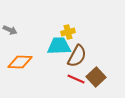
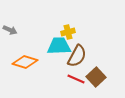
orange diamond: moved 5 px right; rotated 15 degrees clockwise
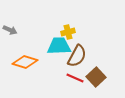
red line: moved 1 px left, 1 px up
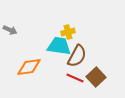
cyan trapezoid: rotated 10 degrees clockwise
orange diamond: moved 4 px right, 5 px down; rotated 25 degrees counterclockwise
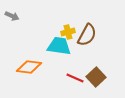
gray arrow: moved 2 px right, 14 px up
brown semicircle: moved 10 px right, 21 px up
orange diamond: rotated 15 degrees clockwise
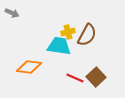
gray arrow: moved 3 px up
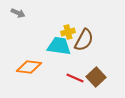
gray arrow: moved 6 px right
brown semicircle: moved 3 px left, 5 px down
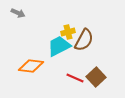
cyan trapezoid: rotated 35 degrees counterclockwise
orange diamond: moved 2 px right, 1 px up
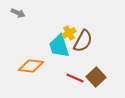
yellow cross: moved 1 px right, 1 px down; rotated 16 degrees counterclockwise
brown semicircle: moved 1 px left, 1 px down
cyan trapezoid: rotated 80 degrees counterclockwise
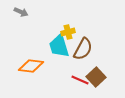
gray arrow: moved 3 px right, 1 px up
yellow cross: moved 1 px left, 1 px up; rotated 16 degrees clockwise
brown semicircle: moved 8 px down
red line: moved 5 px right, 2 px down
